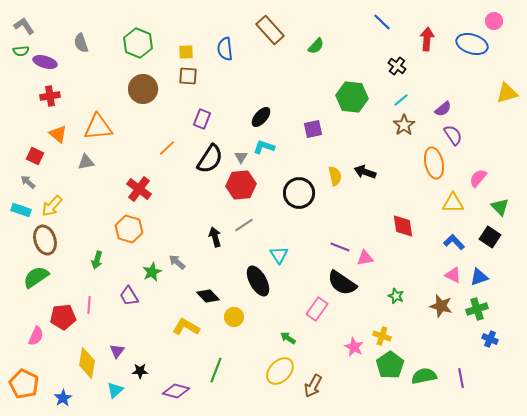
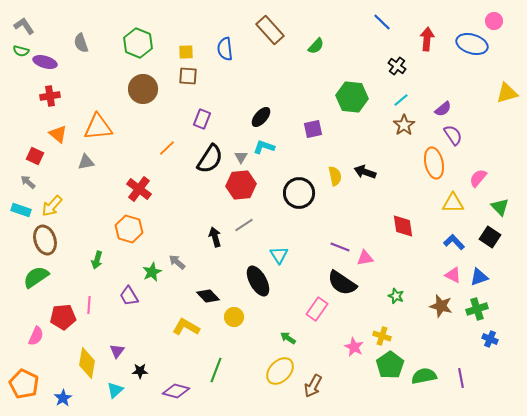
green semicircle at (21, 51): rotated 21 degrees clockwise
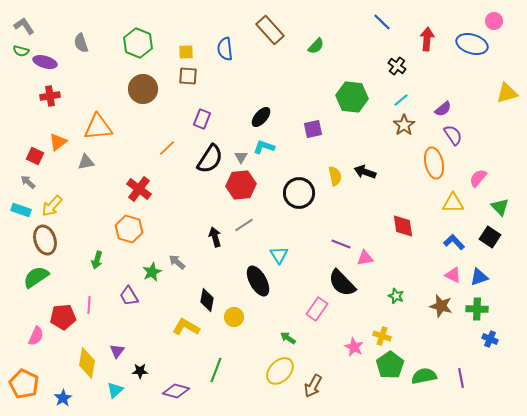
orange triangle at (58, 134): moved 8 px down; rotated 42 degrees clockwise
purple line at (340, 247): moved 1 px right, 3 px up
black semicircle at (342, 283): rotated 12 degrees clockwise
black diamond at (208, 296): moved 1 px left, 4 px down; rotated 55 degrees clockwise
green cross at (477, 309): rotated 20 degrees clockwise
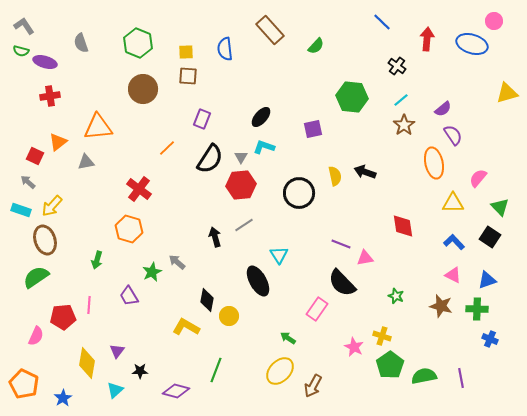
blue triangle at (479, 277): moved 8 px right, 3 px down
yellow circle at (234, 317): moved 5 px left, 1 px up
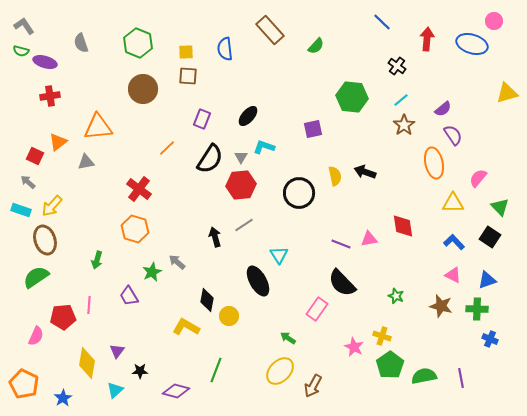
black ellipse at (261, 117): moved 13 px left, 1 px up
orange hexagon at (129, 229): moved 6 px right
pink triangle at (365, 258): moved 4 px right, 19 px up
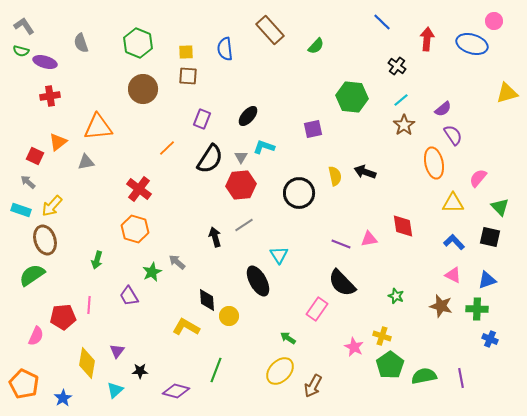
black square at (490, 237): rotated 20 degrees counterclockwise
green semicircle at (36, 277): moved 4 px left, 2 px up
black diamond at (207, 300): rotated 15 degrees counterclockwise
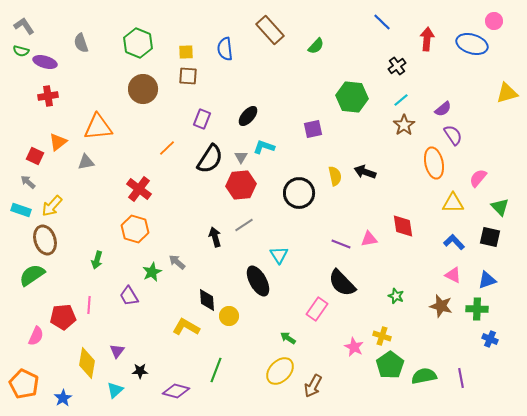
black cross at (397, 66): rotated 18 degrees clockwise
red cross at (50, 96): moved 2 px left
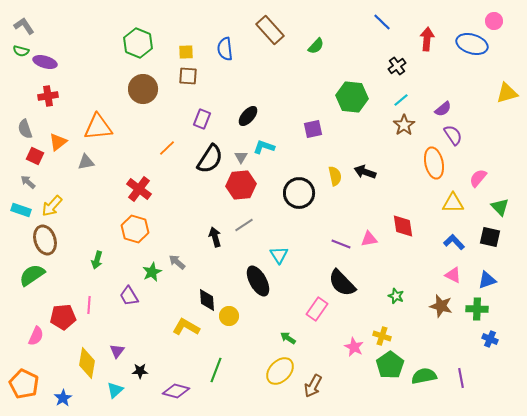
gray semicircle at (81, 43): moved 56 px left, 86 px down
